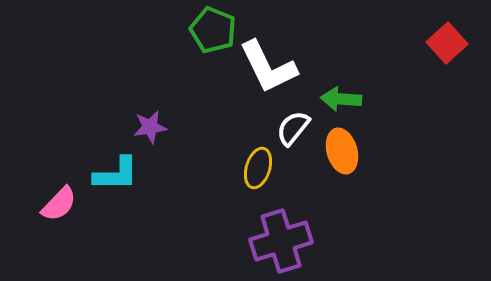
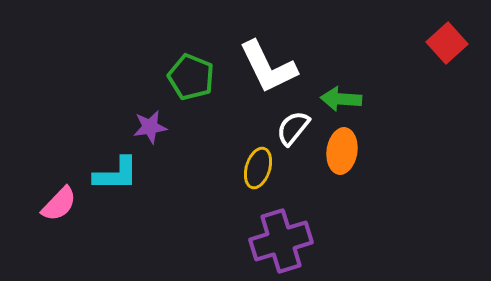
green pentagon: moved 22 px left, 47 px down
orange ellipse: rotated 24 degrees clockwise
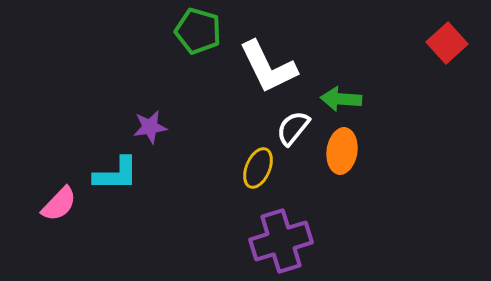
green pentagon: moved 7 px right, 46 px up; rotated 6 degrees counterclockwise
yellow ellipse: rotated 6 degrees clockwise
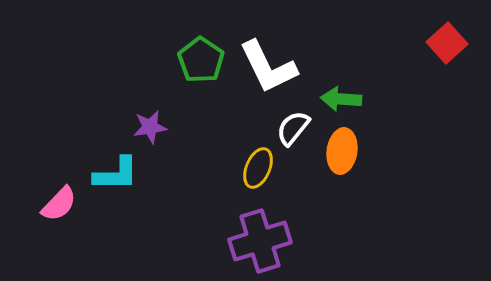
green pentagon: moved 3 px right, 29 px down; rotated 18 degrees clockwise
purple cross: moved 21 px left
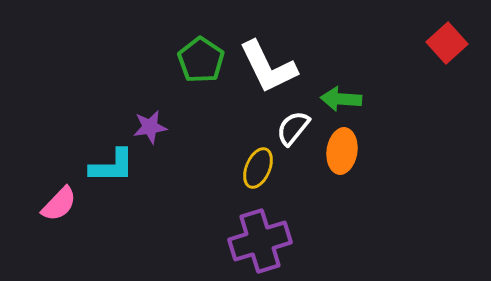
cyan L-shape: moved 4 px left, 8 px up
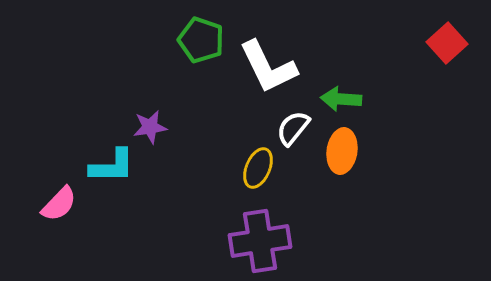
green pentagon: moved 20 px up; rotated 15 degrees counterclockwise
purple cross: rotated 8 degrees clockwise
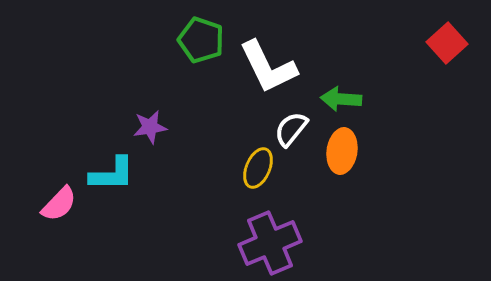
white semicircle: moved 2 px left, 1 px down
cyan L-shape: moved 8 px down
purple cross: moved 10 px right, 2 px down; rotated 14 degrees counterclockwise
